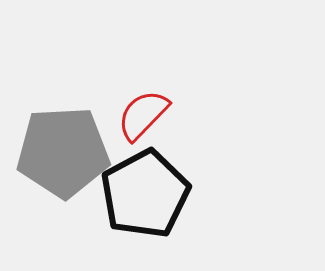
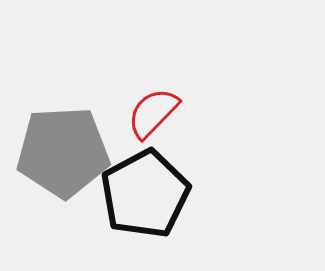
red semicircle: moved 10 px right, 2 px up
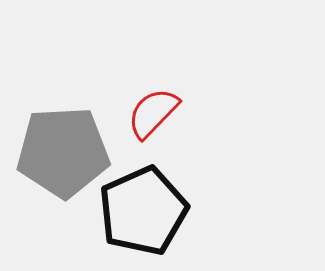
black pentagon: moved 2 px left, 17 px down; rotated 4 degrees clockwise
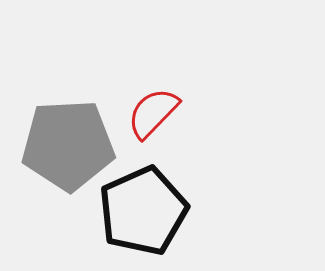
gray pentagon: moved 5 px right, 7 px up
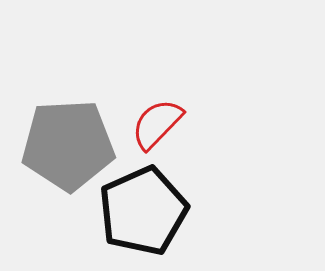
red semicircle: moved 4 px right, 11 px down
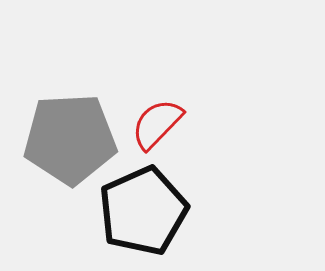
gray pentagon: moved 2 px right, 6 px up
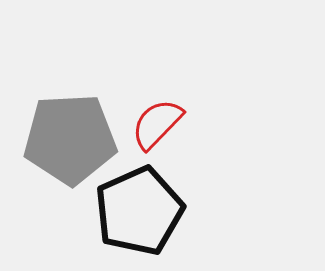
black pentagon: moved 4 px left
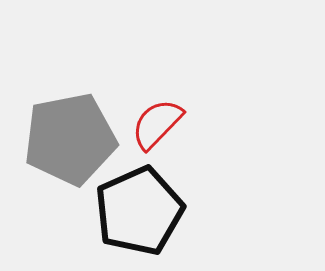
gray pentagon: rotated 8 degrees counterclockwise
